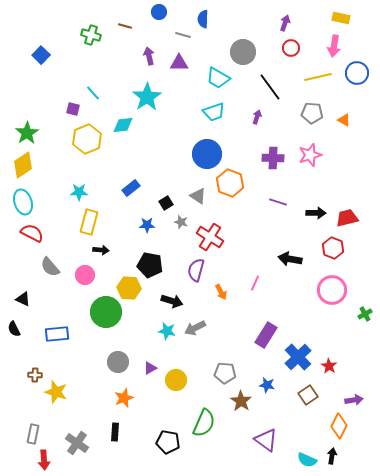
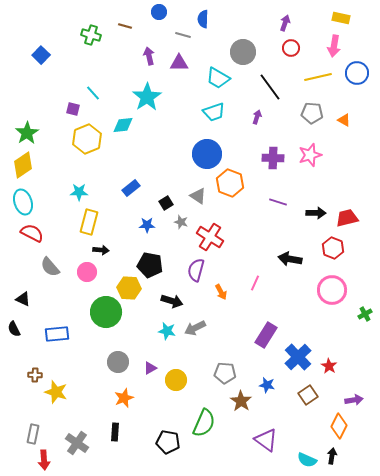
pink circle at (85, 275): moved 2 px right, 3 px up
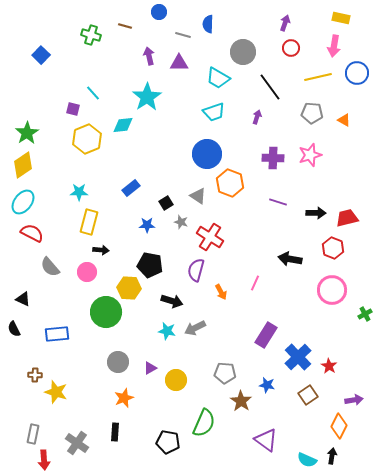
blue semicircle at (203, 19): moved 5 px right, 5 px down
cyan ellipse at (23, 202): rotated 55 degrees clockwise
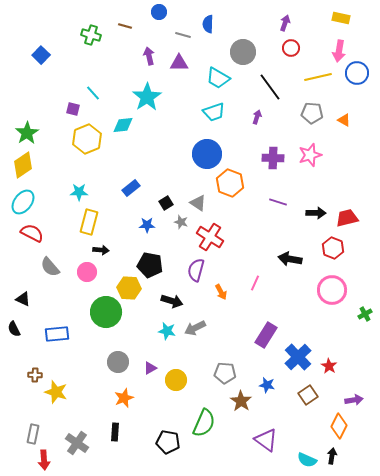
pink arrow at (334, 46): moved 5 px right, 5 px down
gray triangle at (198, 196): moved 7 px down
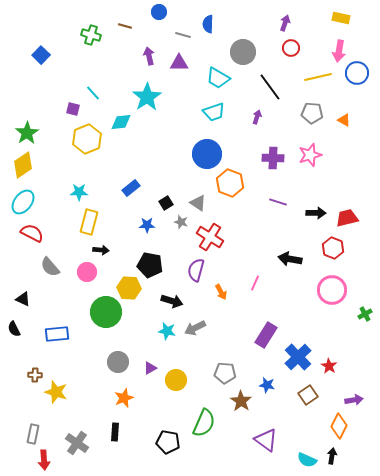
cyan diamond at (123, 125): moved 2 px left, 3 px up
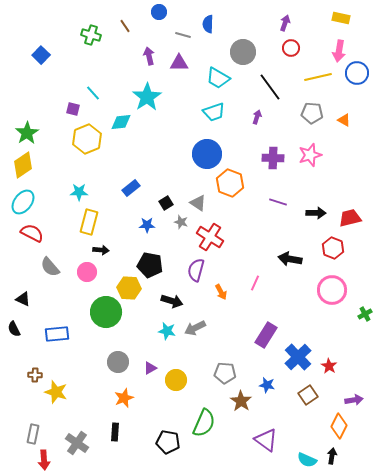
brown line at (125, 26): rotated 40 degrees clockwise
red trapezoid at (347, 218): moved 3 px right
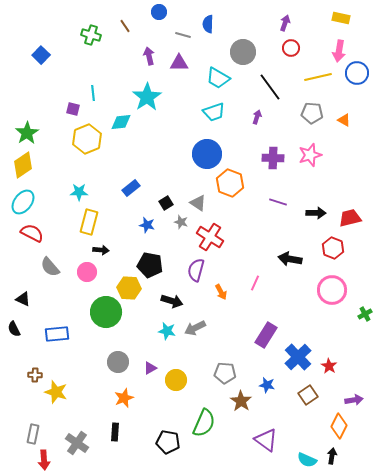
cyan line at (93, 93): rotated 35 degrees clockwise
blue star at (147, 225): rotated 14 degrees clockwise
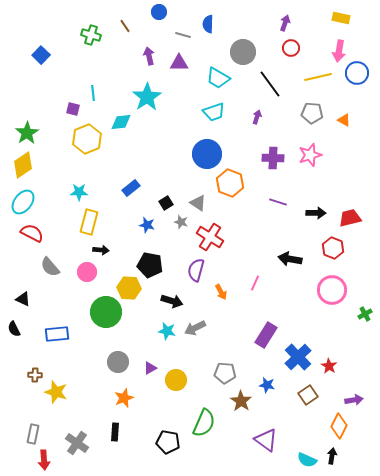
black line at (270, 87): moved 3 px up
